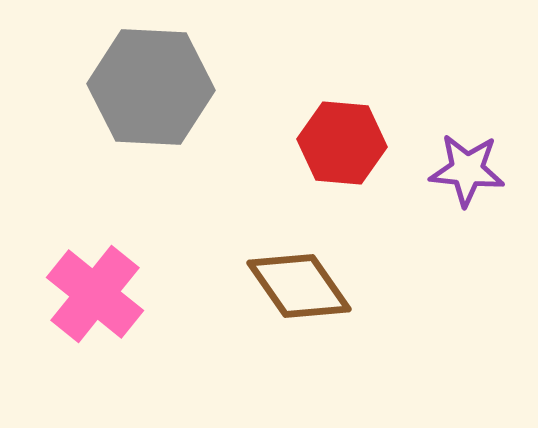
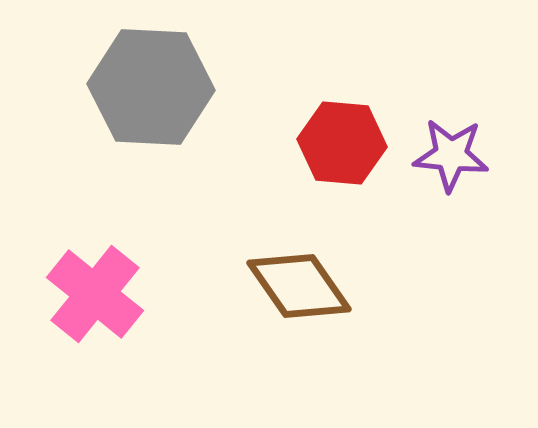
purple star: moved 16 px left, 15 px up
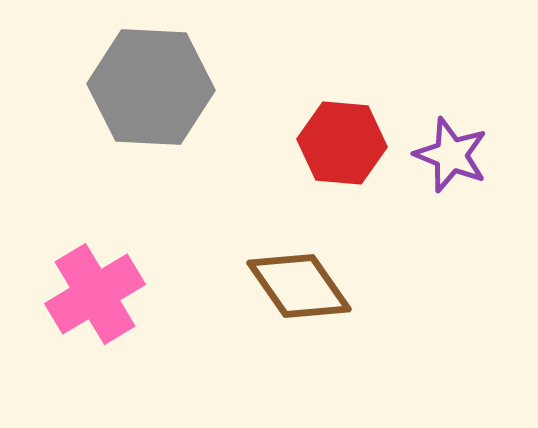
purple star: rotated 16 degrees clockwise
pink cross: rotated 20 degrees clockwise
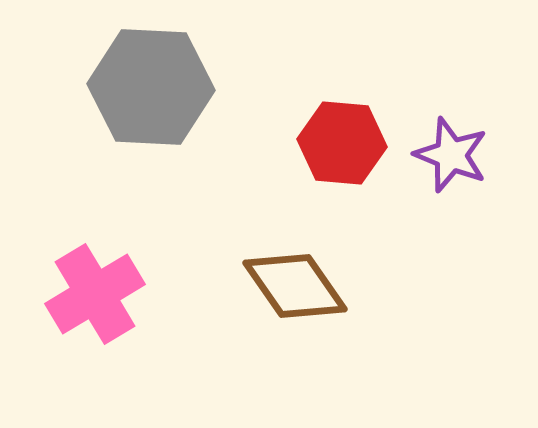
brown diamond: moved 4 px left
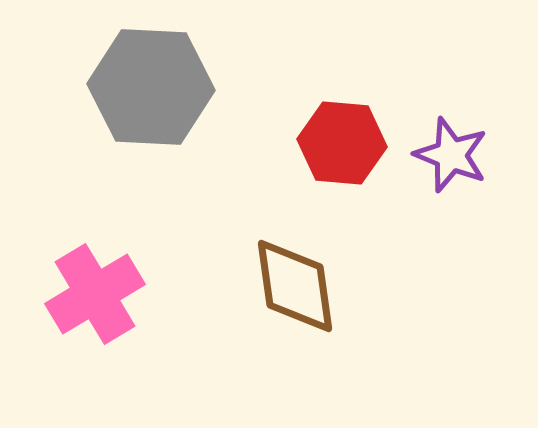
brown diamond: rotated 27 degrees clockwise
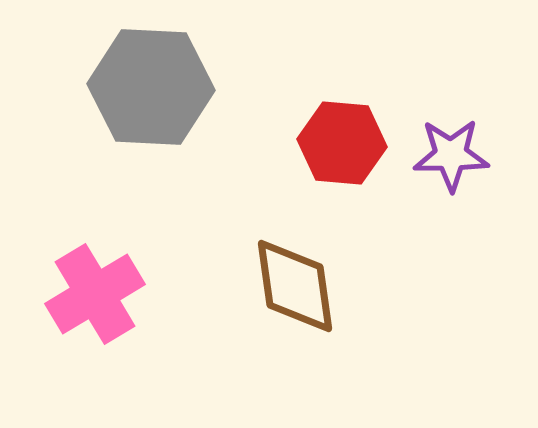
purple star: rotated 22 degrees counterclockwise
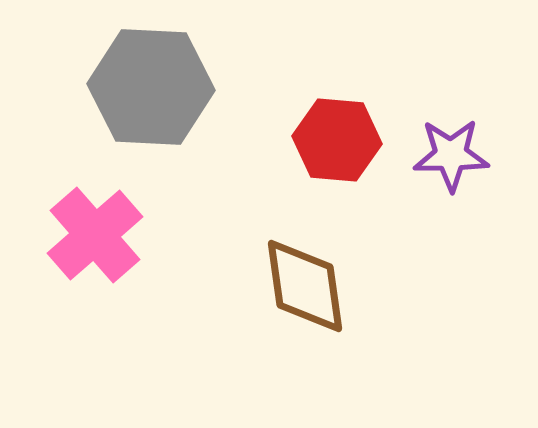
red hexagon: moved 5 px left, 3 px up
brown diamond: moved 10 px right
pink cross: moved 59 px up; rotated 10 degrees counterclockwise
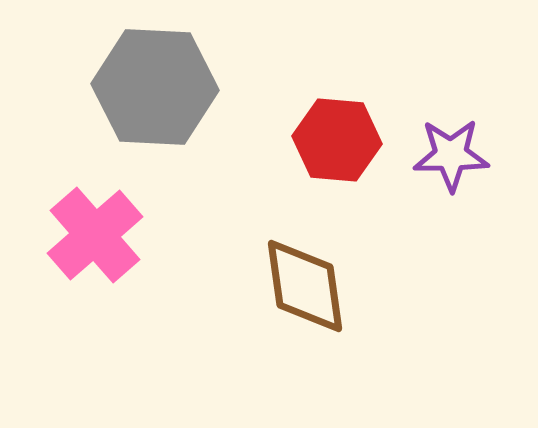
gray hexagon: moved 4 px right
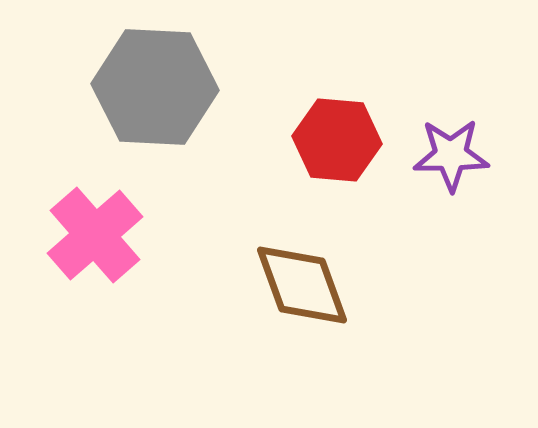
brown diamond: moved 3 px left, 1 px up; rotated 12 degrees counterclockwise
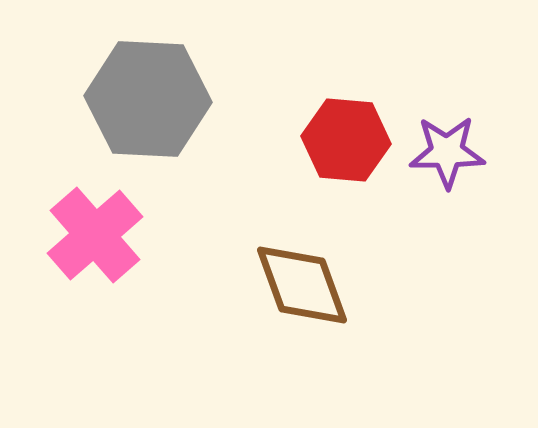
gray hexagon: moved 7 px left, 12 px down
red hexagon: moved 9 px right
purple star: moved 4 px left, 3 px up
